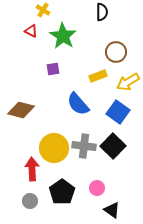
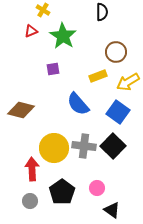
red triangle: rotated 48 degrees counterclockwise
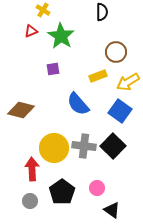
green star: moved 2 px left
blue square: moved 2 px right, 1 px up
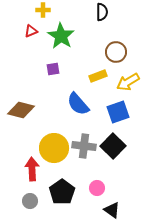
yellow cross: rotated 32 degrees counterclockwise
blue square: moved 2 px left, 1 px down; rotated 35 degrees clockwise
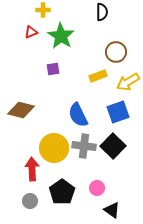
red triangle: moved 1 px down
blue semicircle: moved 11 px down; rotated 15 degrees clockwise
